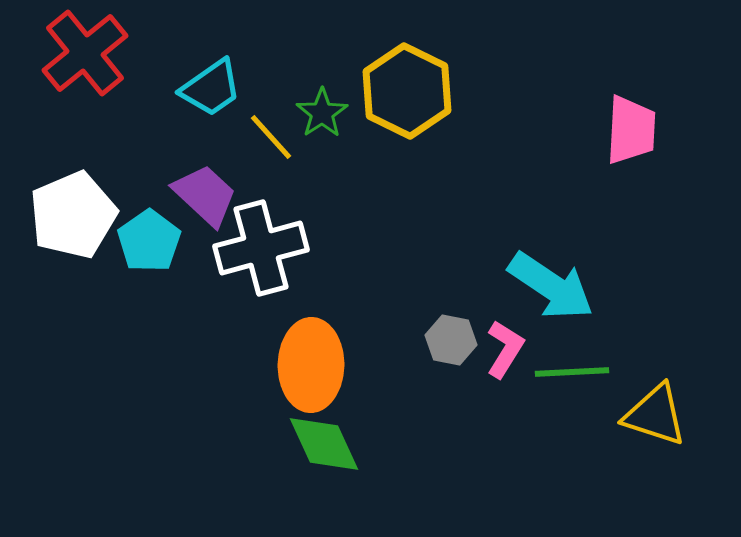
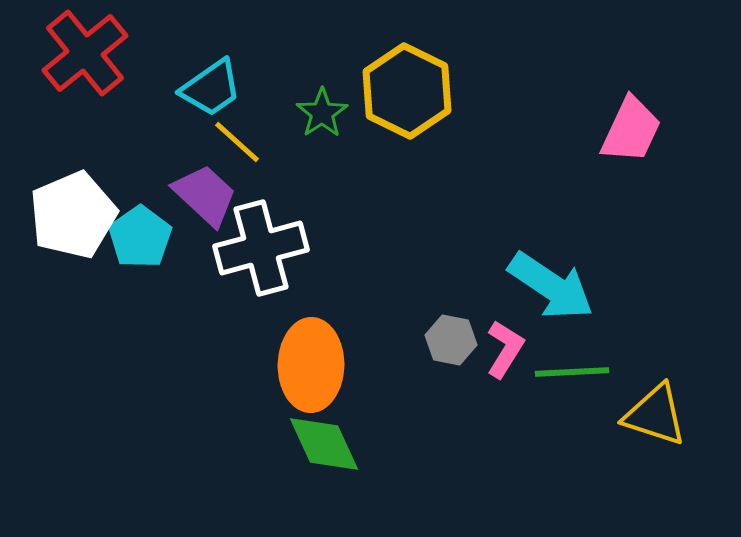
pink trapezoid: rotated 22 degrees clockwise
yellow line: moved 34 px left, 5 px down; rotated 6 degrees counterclockwise
cyan pentagon: moved 9 px left, 4 px up
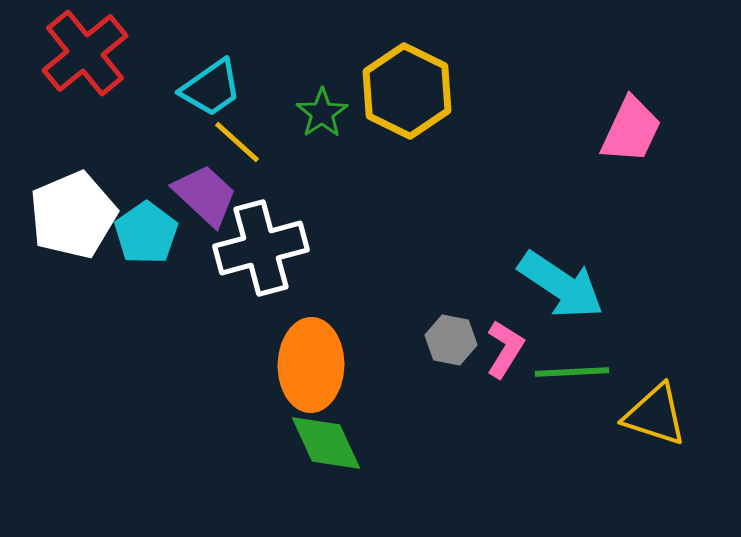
cyan pentagon: moved 6 px right, 4 px up
cyan arrow: moved 10 px right, 1 px up
green diamond: moved 2 px right, 1 px up
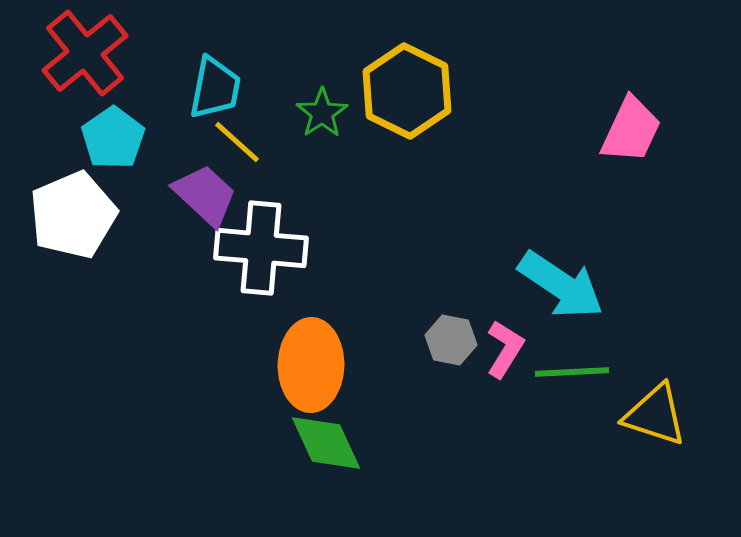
cyan trapezoid: moved 4 px right; rotated 44 degrees counterclockwise
cyan pentagon: moved 33 px left, 95 px up
white cross: rotated 20 degrees clockwise
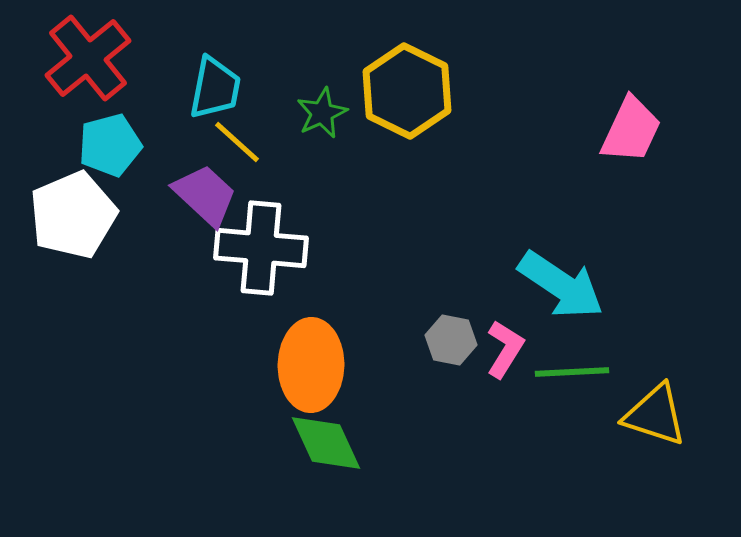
red cross: moved 3 px right, 5 px down
green star: rotated 9 degrees clockwise
cyan pentagon: moved 3 px left, 7 px down; rotated 20 degrees clockwise
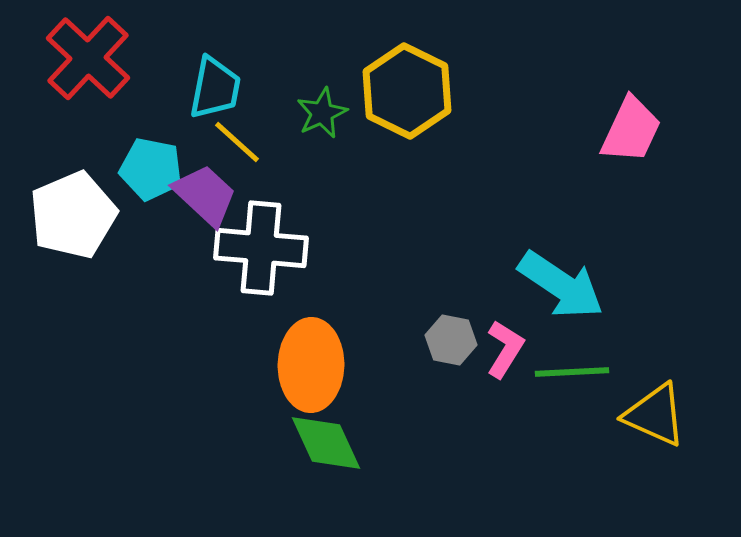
red cross: rotated 8 degrees counterclockwise
cyan pentagon: moved 41 px right, 24 px down; rotated 26 degrees clockwise
yellow triangle: rotated 6 degrees clockwise
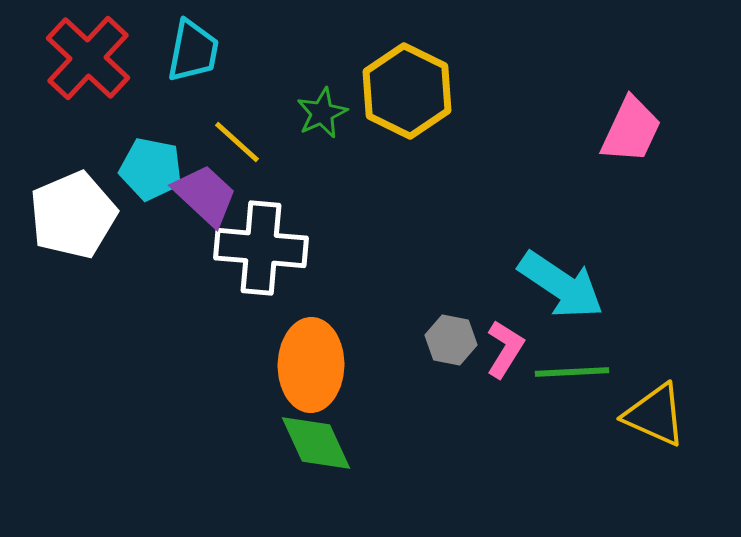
cyan trapezoid: moved 22 px left, 37 px up
green diamond: moved 10 px left
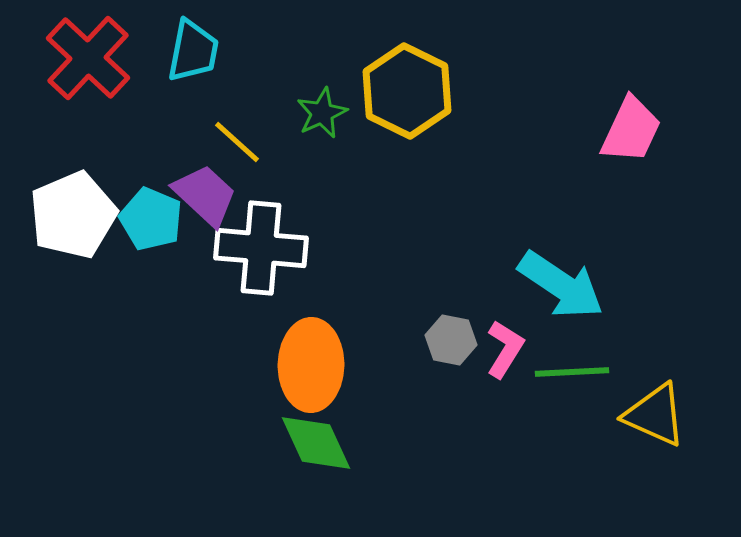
cyan pentagon: moved 50 px down; rotated 12 degrees clockwise
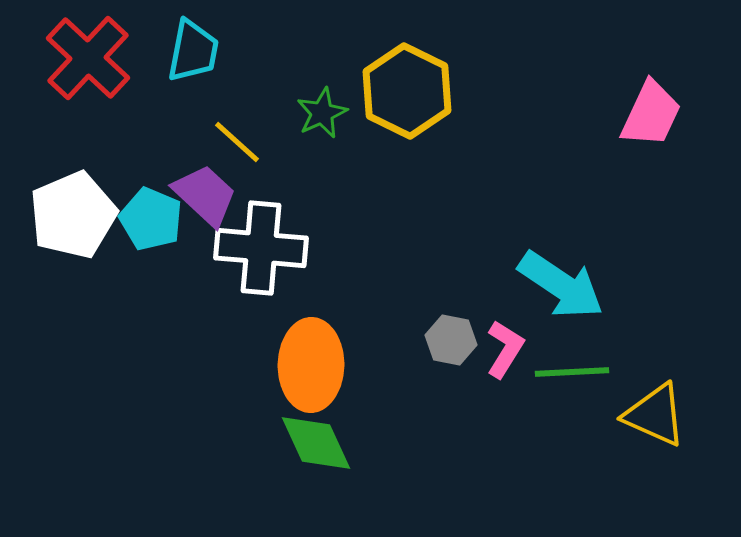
pink trapezoid: moved 20 px right, 16 px up
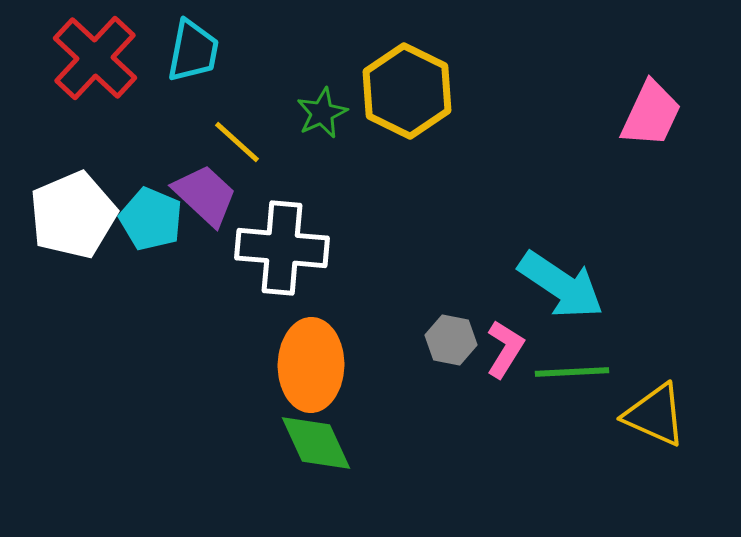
red cross: moved 7 px right
white cross: moved 21 px right
